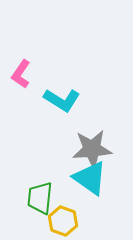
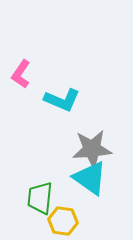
cyan L-shape: rotated 9 degrees counterclockwise
yellow hexagon: rotated 12 degrees counterclockwise
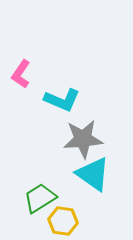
gray star: moved 9 px left, 10 px up
cyan triangle: moved 3 px right, 4 px up
green trapezoid: rotated 52 degrees clockwise
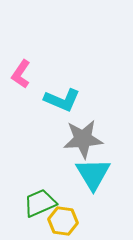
cyan triangle: rotated 24 degrees clockwise
green trapezoid: moved 5 px down; rotated 8 degrees clockwise
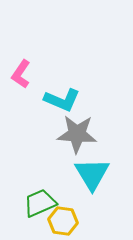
gray star: moved 6 px left, 5 px up; rotated 9 degrees clockwise
cyan triangle: moved 1 px left
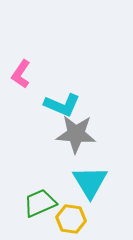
cyan L-shape: moved 5 px down
gray star: moved 1 px left
cyan triangle: moved 2 px left, 8 px down
yellow hexagon: moved 8 px right, 2 px up
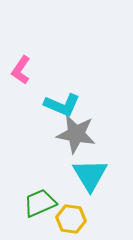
pink L-shape: moved 4 px up
gray star: rotated 6 degrees clockwise
cyan triangle: moved 7 px up
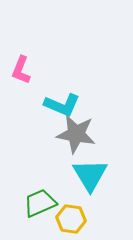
pink L-shape: rotated 12 degrees counterclockwise
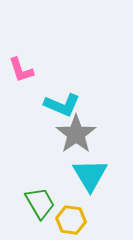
pink L-shape: rotated 40 degrees counterclockwise
gray star: rotated 27 degrees clockwise
green trapezoid: rotated 84 degrees clockwise
yellow hexagon: moved 1 px down
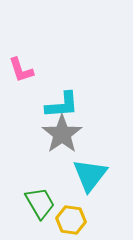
cyan L-shape: rotated 27 degrees counterclockwise
gray star: moved 14 px left
cyan triangle: rotated 9 degrees clockwise
